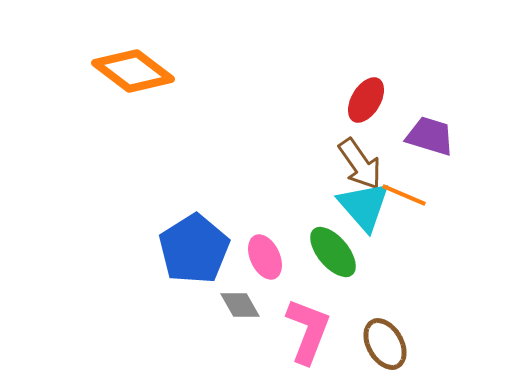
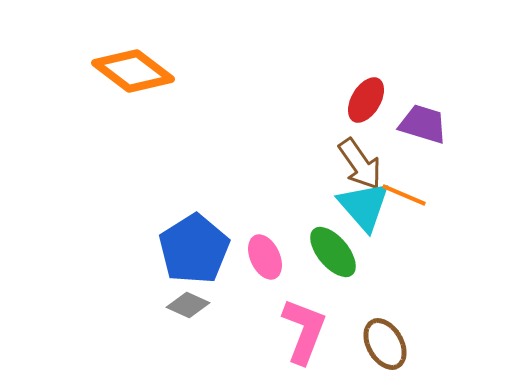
purple trapezoid: moved 7 px left, 12 px up
gray diamond: moved 52 px left; rotated 36 degrees counterclockwise
pink L-shape: moved 4 px left
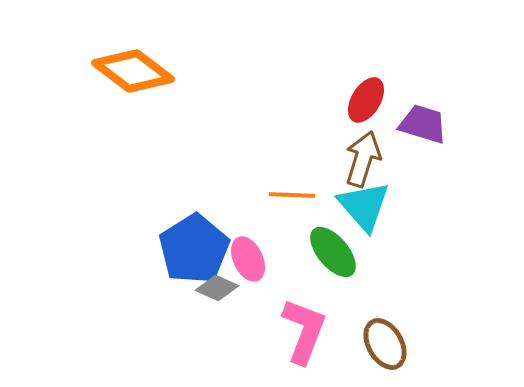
brown arrow: moved 3 px right, 5 px up; rotated 128 degrees counterclockwise
orange line: moved 112 px left; rotated 21 degrees counterclockwise
pink ellipse: moved 17 px left, 2 px down
gray diamond: moved 29 px right, 17 px up
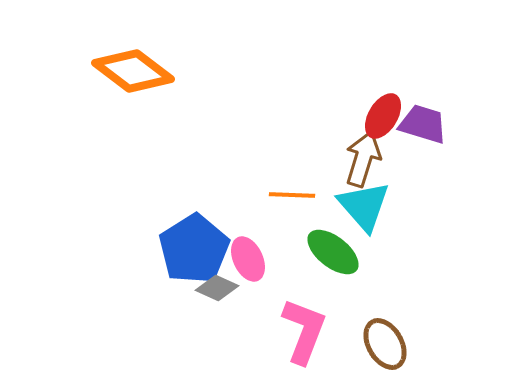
red ellipse: moved 17 px right, 16 px down
green ellipse: rotated 12 degrees counterclockwise
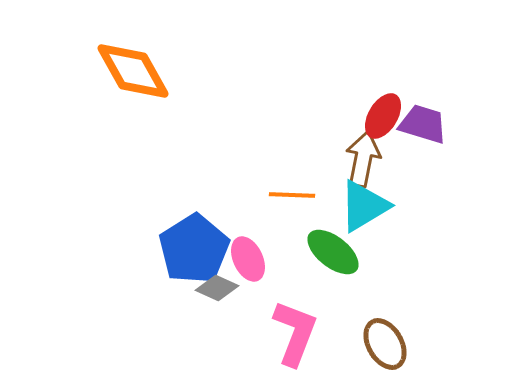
orange diamond: rotated 24 degrees clockwise
brown arrow: rotated 6 degrees counterclockwise
cyan triangle: rotated 40 degrees clockwise
pink L-shape: moved 9 px left, 2 px down
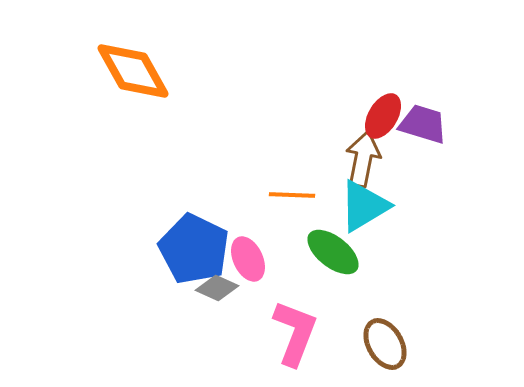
blue pentagon: rotated 14 degrees counterclockwise
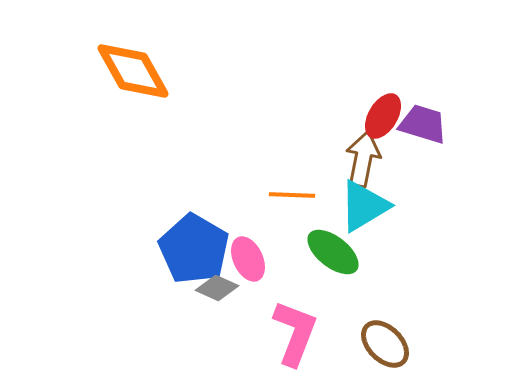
blue pentagon: rotated 4 degrees clockwise
brown ellipse: rotated 15 degrees counterclockwise
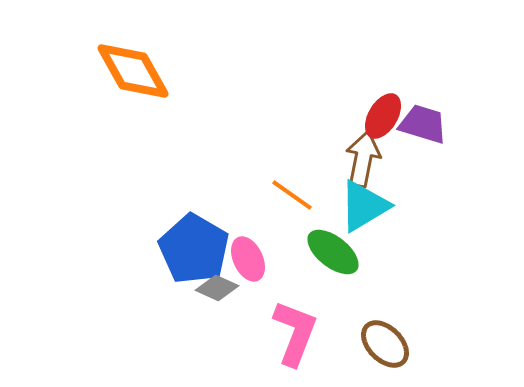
orange line: rotated 33 degrees clockwise
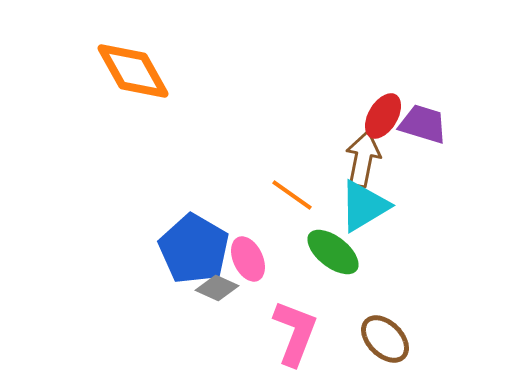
brown ellipse: moved 5 px up
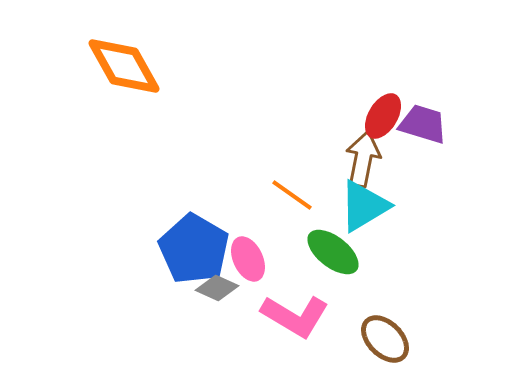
orange diamond: moved 9 px left, 5 px up
pink L-shape: moved 17 px up; rotated 100 degrees clockwise
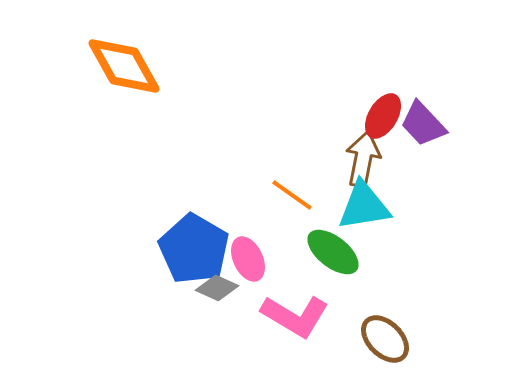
purple trapezoid: rotated 150 degrees counterclockwise
cyan triangle: rotated 22 degrees clockwise
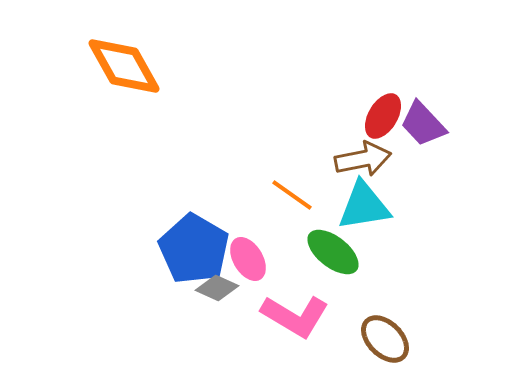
brown arrow: rotated 68 degrees clockwise
pink ellipse: rotated 6 degrees counterclockwise
